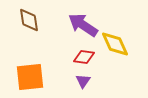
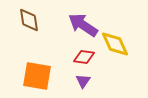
orange square: moved 7 px right, 1 px up; rotated 16 degrees clockwise
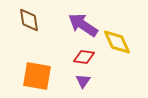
yellow diamond: moved 2 px right, 2 px up
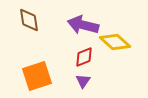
purple arrow: rotated 20 degrees counterclockwise
yellow diamond: moved 2 px left; rotated 24 degrees counterclockwise
red diamond: rotated 30 degrees counterclockwise
orange square: rotated 28 degrees counterclockwise
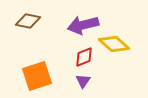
brown diamond: moved 1 px left, 1 px down; rotated 70 degrees counterclockwise
purple arrow: rotated 28 degrees counterclockwise
yellow diamond: moved 1 px left, 2 px down
